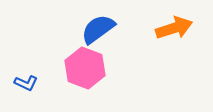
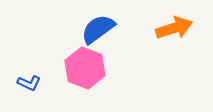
blue L-shape: moved 3 px right
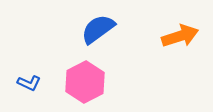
orange arrow: moved 6 px right, 8 px down
pink hexagon: moved 14 px down; rotated 12 degrees clockwise
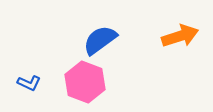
blue semicircle: moved 2 px right, 11 px down
pink hexagon: rotated 12 degrees counterclockwise
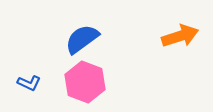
blue semicircle: moved 18 px left, 1 px up
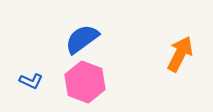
orange arrow: moved 18 px down; rotated 45 degrees counterclockwise
blue L-shape: moved 2 px right, 2 px up
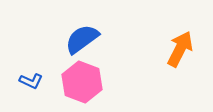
orange arrow: moved 5 px up
pink hexagon: moved 3 px left
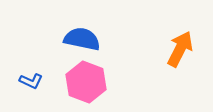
blue semicircle: rotated 48 degrees clockwise
pink hexagon: moved 4 px right
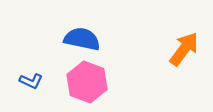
orange arrow: moved 4 px right; rotated 9 degrees clockwise
pink hexagon: moved 1 px right
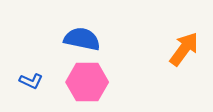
pink hexagon: rotated 21 degrees counterclockwise
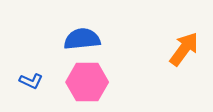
blue semicircle: rotated 18 degrees counterclockwise
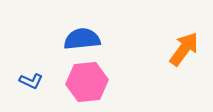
pink hexagon: rotated 6 degrees counterclockwise
